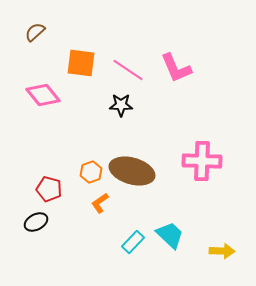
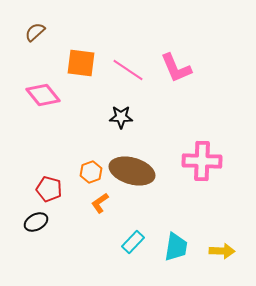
black star: moved 12 px down
cyan trapezoid: moved 6 px right, 12 px down; rotated 56 degrees clockwise
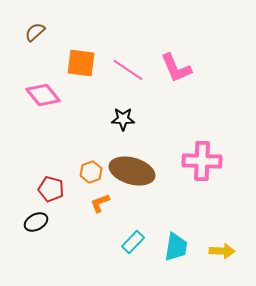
black star: moved 2 px right, 2 px down
red pentagon: moved 2 px right
orange L-shape: rotated 15 degrees clockwise
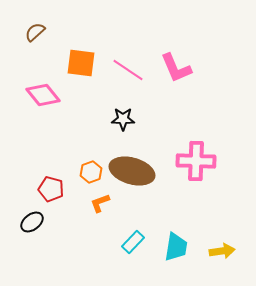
pink cross: moved 6 px left
black ellipse: moved 4 px left; rotated 10 degrees counterclockwise
yellow arrow: rotated 10 degrees counterclockwise
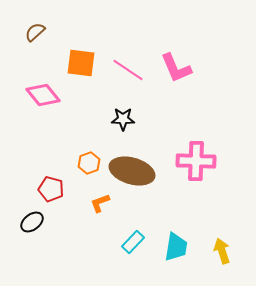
orange hexagon: moved 2 px left, 9 px up
yellow arrow: rotated 100 degrees counterclockwise
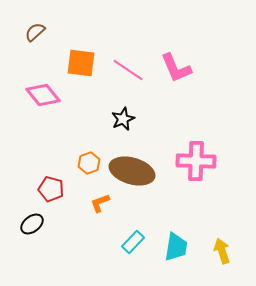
black star: rotated 25 degrees counterclockwise
black ellipse: moved 2 px down
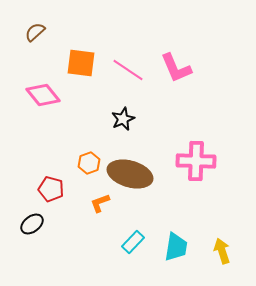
brown ellipse: moved 2 px left, 3 px down
